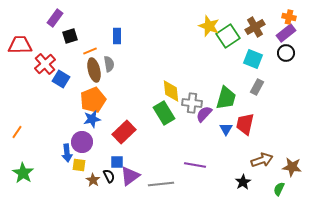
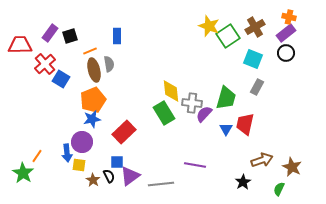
purple rectangle at (55, 18): moved 5 px left, 15 px down
orange line at (17, 132): moved 20 px right, 24 px down
brown star at (292, 167): rotated 18 degrees clockwise
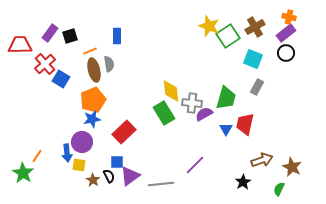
purple semicircle at (204, 114): rotated 18 degrees clockwise
purple line at (195, 165): rotated 55 degrees counterclockwise
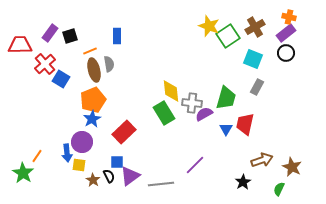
blue star at (92, 119): rotated 18 degrees counterclockwise
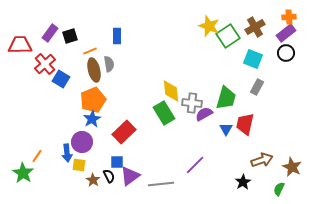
orange cross at (289, 17): rotated 16 degrees counterclockwise
